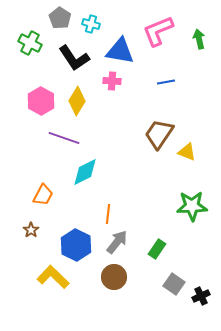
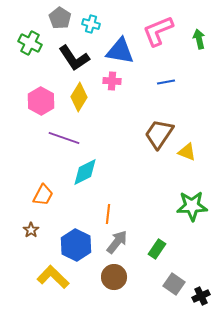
yellow diamond: moved 2 px right, 4 px up
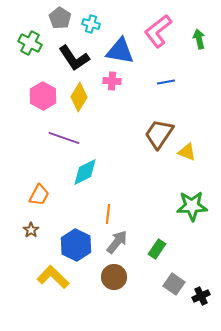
pink L-shape: rotated 16 degrees counterclockwise
pink hexagon: moved 2 px right, 5 px up
orange trapezoid: moved 4 px left
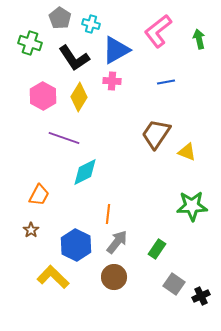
green cross: rotated 10 degrees counterclockwise
blue triangle: moved 4 px left, 1 px up; rotated 40 degrees counterclockwise
brown trapezoid: moved 3 px left
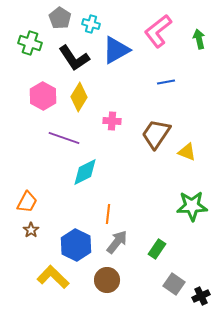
pink cross: moved 40 px down
orange trapezoid: moved 12 px left, 7 px down
brown circle: moved 7 px left, 3 px down
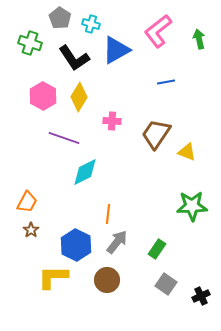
yellow L-shape: rotated 44 degrees counterclockwise
gray square: moved 8 px left
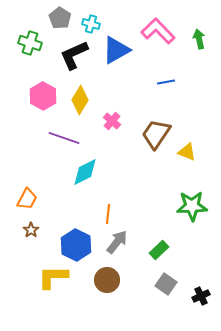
pink L-shape: rotated 84 degrees clockwise
black L-shape: moved 3 px up; rotated 100 degrees clockwise
yellow diamond: moved 1 px right, 3 px down
pink cross: rotated 36 degrees clockwise
orange trapezoid: moved 3 px up
green rectangle: moved 2 px right, 1 px down; rotated 12 degrees clockwise
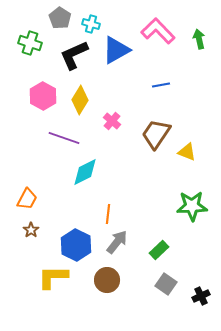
blue line: moved 5 px left, 3 px down
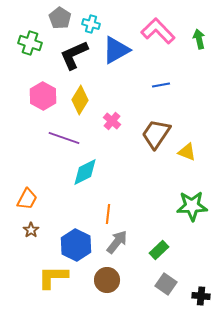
black cross: rotated 30 degrees clockwise
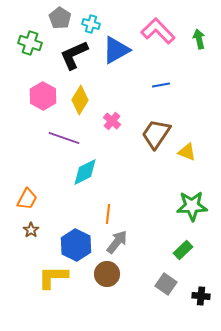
green rectangle: moved 24 px right
brown circle: moved 6 px up
